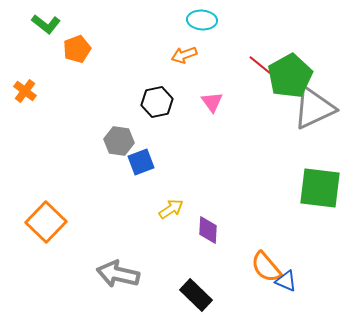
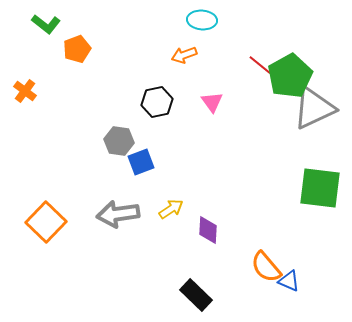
gray arrow: moved 60 px up; rotated 21 degrees counterclockwise
blue triangle: moved 3 px right
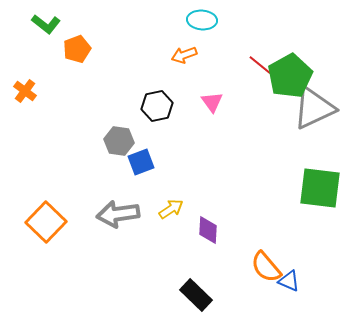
black hexagon: moved 4 px down
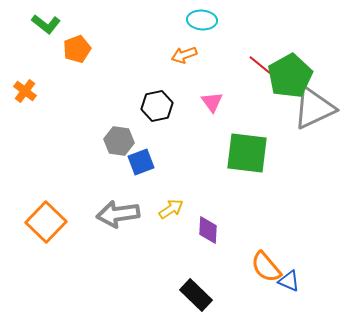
green square: moved 73 px left, 35 px up
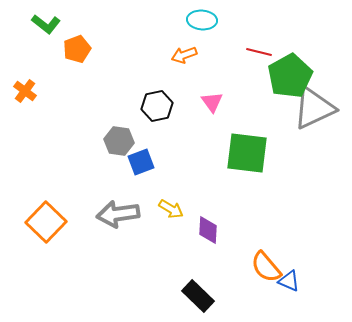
red line: moved 1 px left, 13 px up; rotated 25 degrees counterclockwise
yellow arrow: rotated 65 degrees clockwise
black rectangle: moved 2 px right, 1 px down
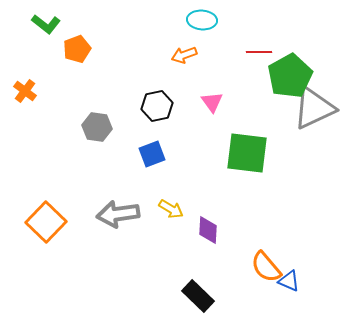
red line: rotated 15 degrees counterclockwise
gray hexagon: moved 22 px left, 14 px up
blue square: moved 11 px right, 8 px up
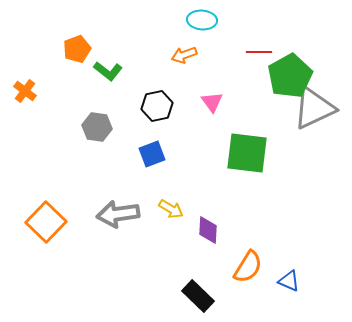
green L-shape: moved 62 px right, 47 px down
orange semicircle: moved 18 px left; rotated 108 degrees counterclockwise
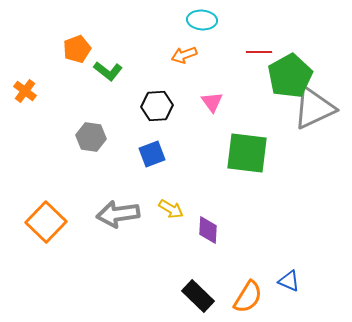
black hexagon: rotated 8 degrees clockwise
gray hexagon: moved 6 px left, 10 px down
orange semicircle: moved 30 px down
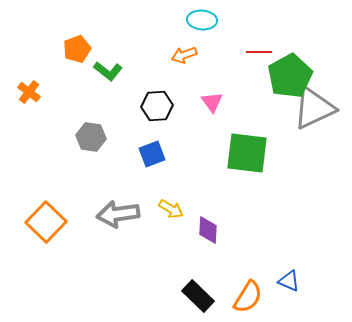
orange cross: moved 4 px right, 1 px down
